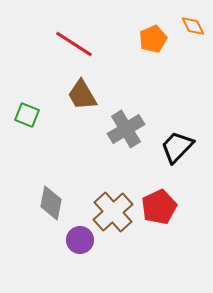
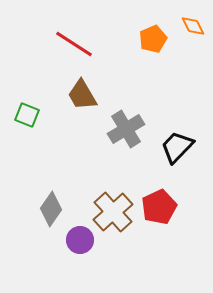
gray diamond: moved 6 px down; rotated 24 degrees clockwise
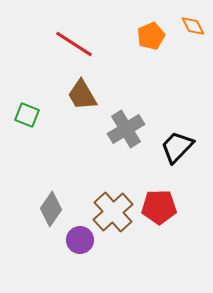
orange pentagon: moved 2 px left, 3 px up
red pentagon: rotated 24 degrees clockwise
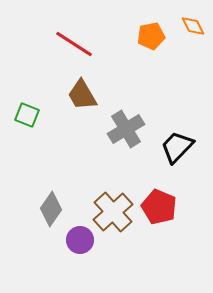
orange pentagon: rotated 12 degrees clockwise
red pentagon: rotated 24 degrees clockwise
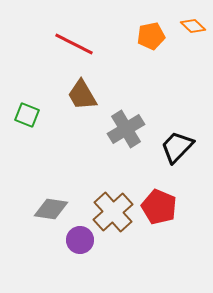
orange diamond: rotated 20 degrees counterclockwise
red line: rotated 6 degrees counterclockwise
gray diamond: rotated 64 degrees clockwise
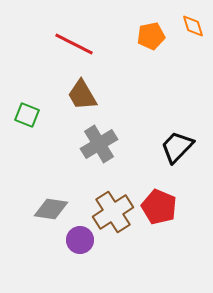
orange diamond: rotated 30 degrees clockwise
gray cross: moved 27 px left, 15 px down
brown cross: rotated 9 degrees clockwise
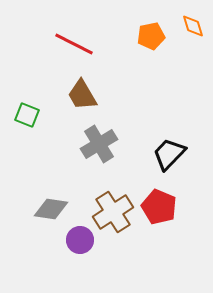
black trapezoid: moved 8 px left, 7 px down
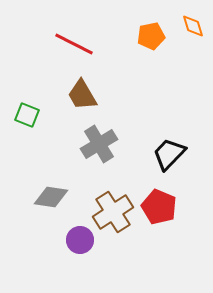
gray diamond: moved 12 px up
